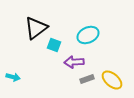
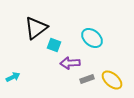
cyan ellipse: moved 4 px right, 3 px down; rotated 65 degrees clockwise
purple arrow: moved 4 px left, 1 px down
cyan arrow: rotated 40 degrees counterclockwise
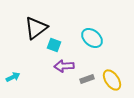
purple arrow: moved 6 px left, 3 px down
yellow ellipse: rotated 15 degrees clockwise
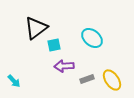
cyan square: rotated 32 degrees counterclockwise
cyan arrow: moved 1 px right, 4 px down; rotated 72 degrees clockwise
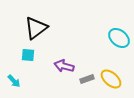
cyan ellipse: moved 27 px right
cyan square: moved 26 px left, 10 px down; rotated 16 degrees clockwise
purple arrow: rotated 18 degrees clockwise
yellow ellipse: moved 1 px left, 1 px up; rotated 15 degrees counterclockwise
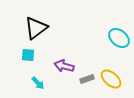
cyan arrow: moved 24 px right, 2 px down
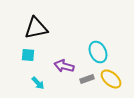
black triangle: rotated 25 degrees clockwise
cyan ellipse: moved 21 px left, 14 px down; rotated 25 degrees clockwise
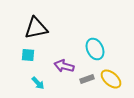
cyan ellipse: moved 3 px left, 3 px up
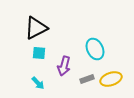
black triangle: rotated 15 degrees counterclockwise
cyan square: moved 11 px right, 2 px up
purple arrow: rotated 90 degrees counterclockwise
yellow ellipse: rotated 60 degrees counterclockwise
